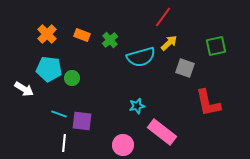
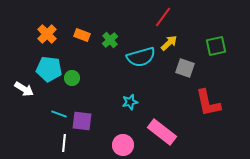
cyan star: moved 7 px left, 4 px up
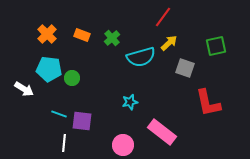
green cross: moved 2 px right, 2 px up
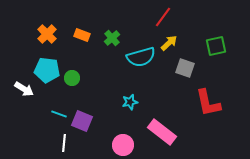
cyan pentagon: moved 2 px left, 1 px down
purple square: rotated 15 degrees clockwise
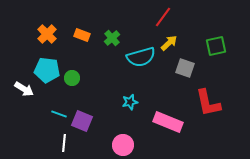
pink rectangle: moved 6 px right, 10 px up; rotated 16 degrees counterclockwise
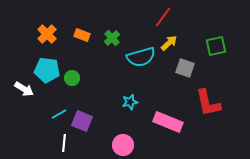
cyan line: rotated 49 degrees counterclockwise
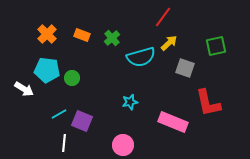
pink rectangle: moved 5 px right
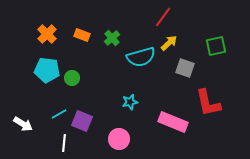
white arrow: moved 1 px left, 35 px down
pink circle: moved 4 px left, 6 px up
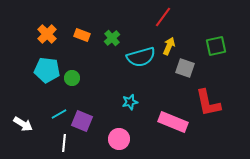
yellow arrow: moved 3 px down; rotated 24 degrees counterclockwise
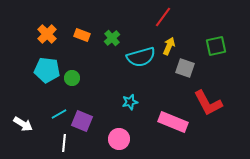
red L-shape: rotated 16 degrees counterclockwise
